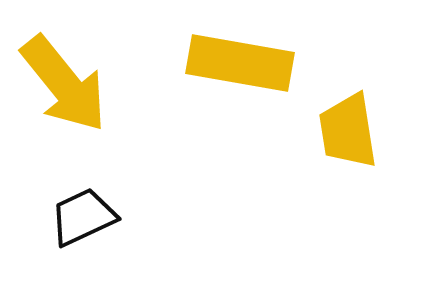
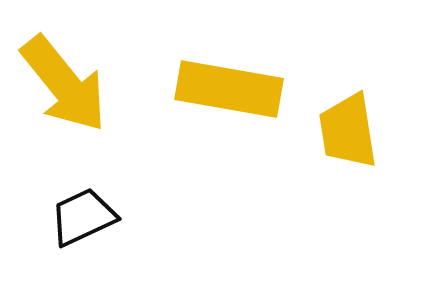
yellow rectangle: moved 11 px left, 26 px down
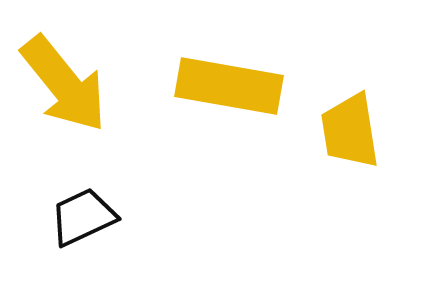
yellow rectangle: moved 3 px up
yellow trapezoid: moved 2 px right
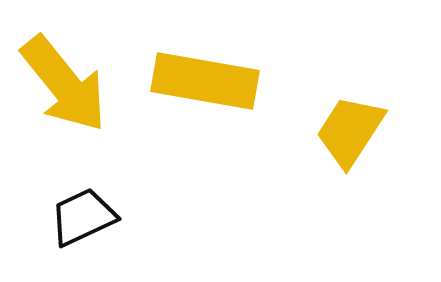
yellow rectangle: moved 24 px left, 5 px up
yellow trapezoid: rotated 42 degrees clockwise
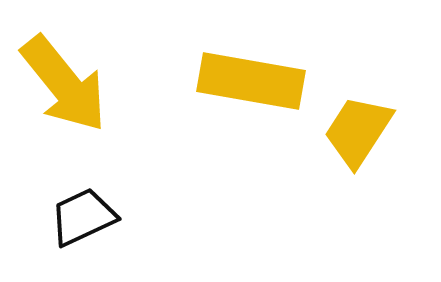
yellow rectangle: moved 46 px right
yellow trapezoid: moved 8 px right
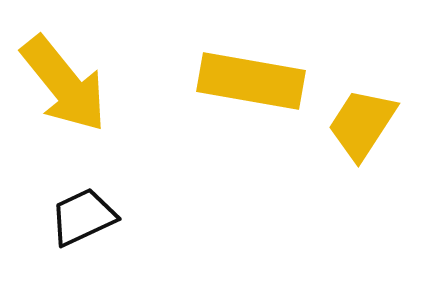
yellow trapezoid: moved 4 px right, 7 px up
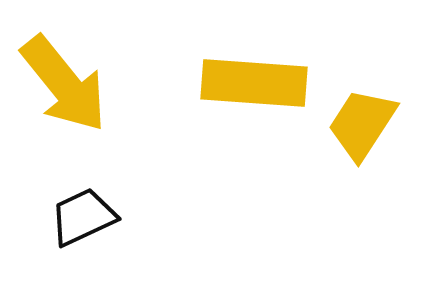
yellow rectangle: moved 3 px right, 2 px down; rotated 6 degrees counterclockwise
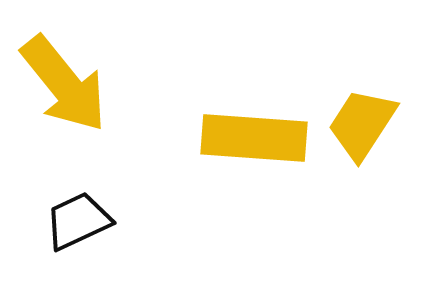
yellow rectangle: moved 55 px down
black trapezoid: moved 5 px left, 4 px down
